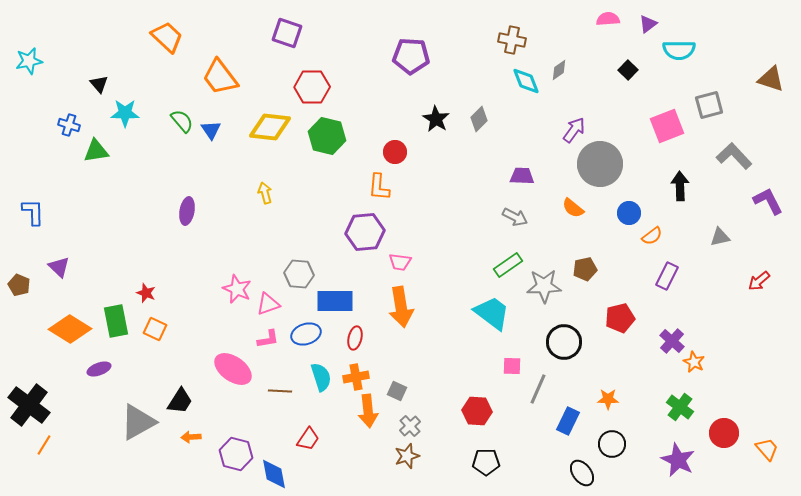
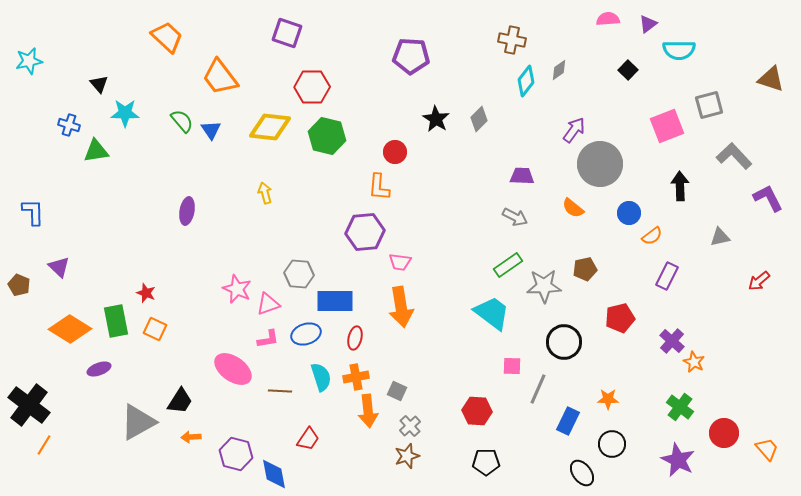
cyan diamond at (526, 81): rotated 60 degrees clockwise
purple L-shape at (768, 201): moved 3 px up
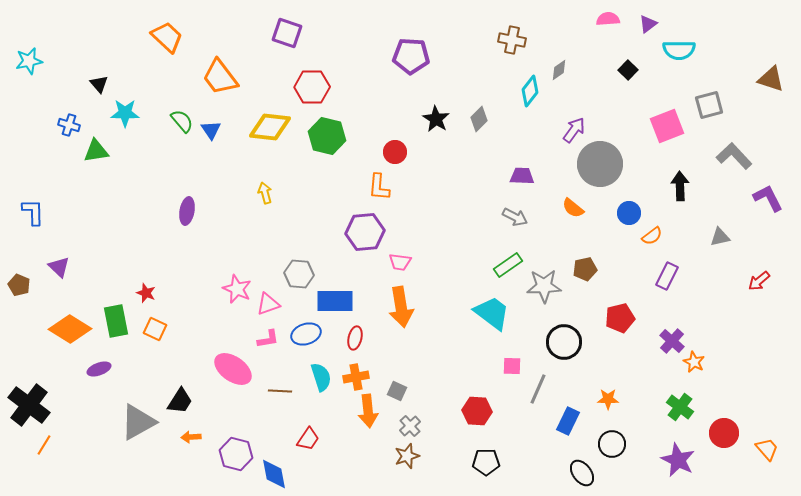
cyan diamond at (526, 81): moved 4 px right, 10 px down
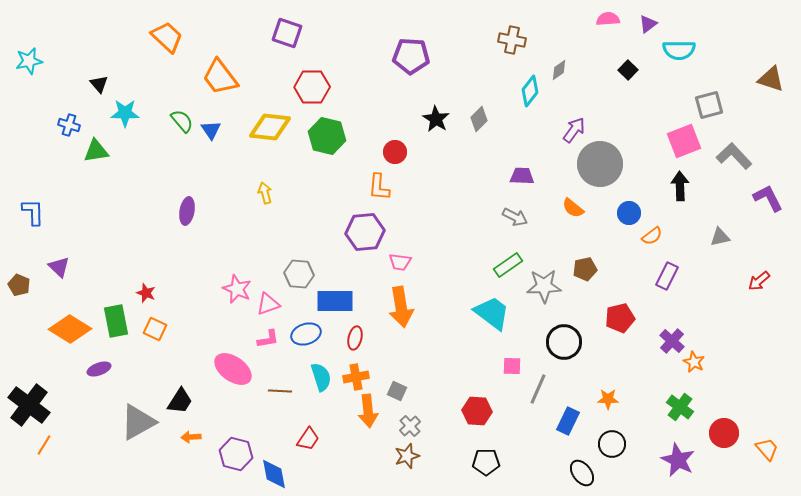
pink square at (667, 126): moved 17 px right, 15 px down
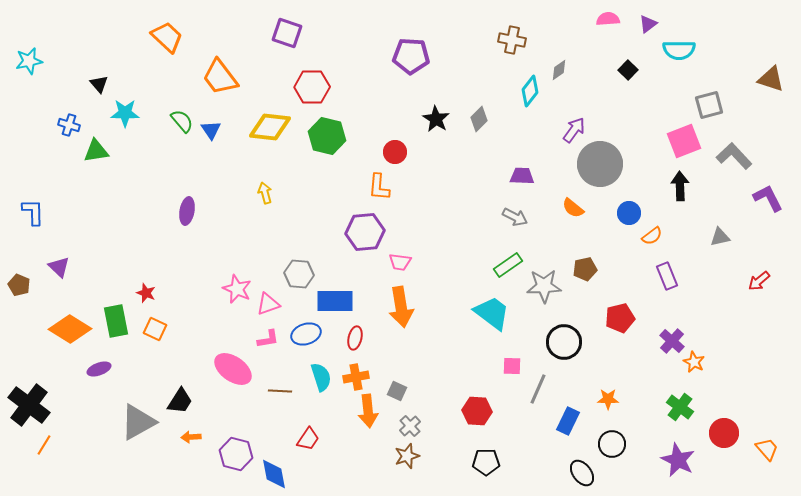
purple rectangle at (667, 276): rotated 48 degrees counterclockwise
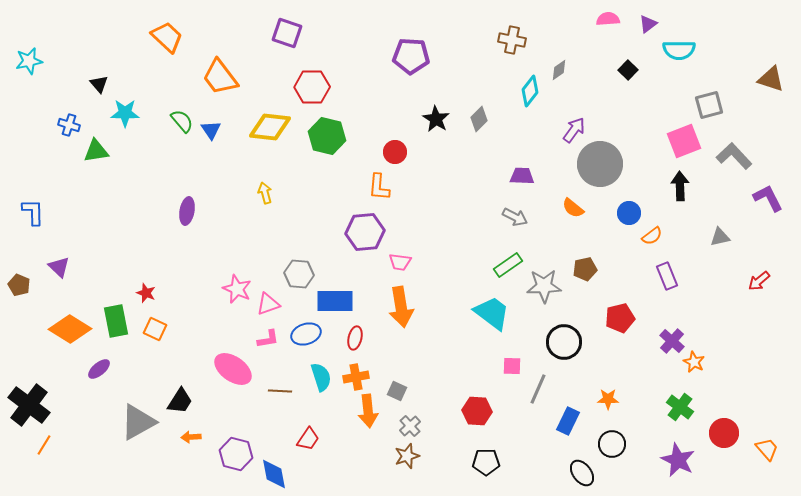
purple ellipse at (99, 369): rotated 20 degrees counterclockwise
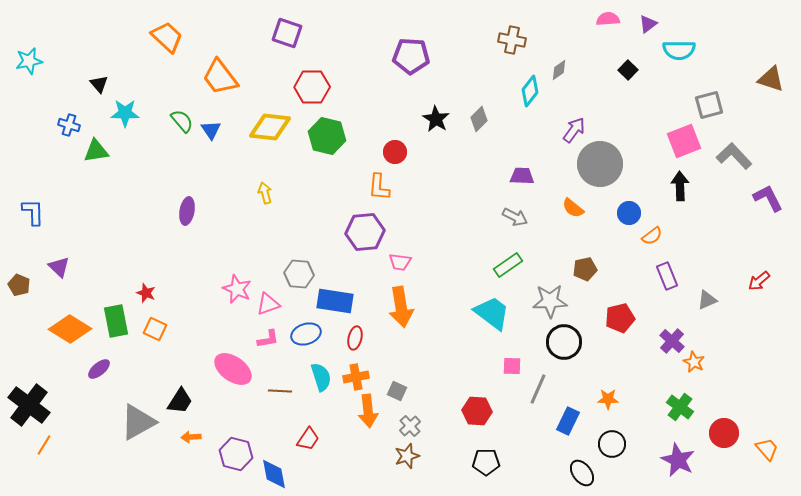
gray triangle at (720, 237): moved 13 px left, 63 px down; rotated 10 degrees counterclockwise
gray star at (544, 286): moved 6 px right, 15 px down
blue rectangle at (335, 301): rotated 9 degrees clockwise
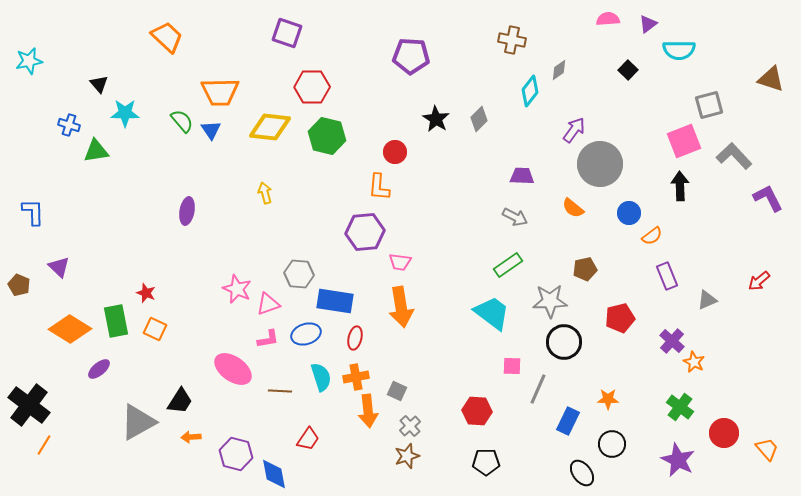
orange trapezoid at (220, 77): moved 15 px down; rotated 54 degrees counterclockwise
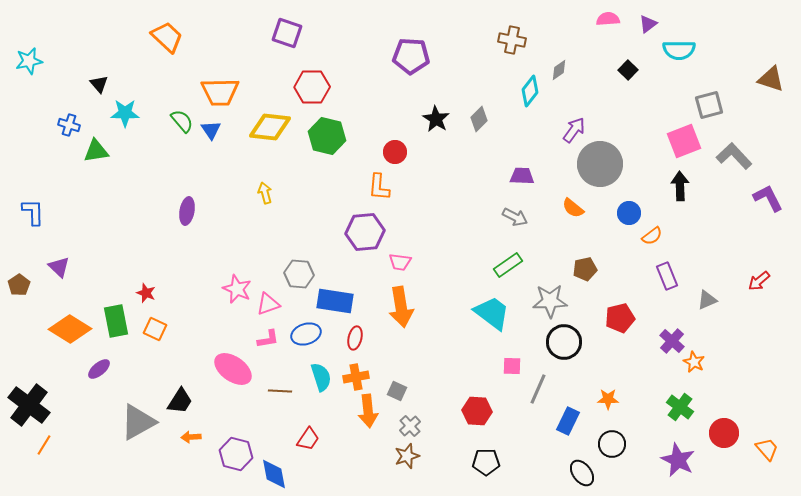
brown pentagon at (19, 285): rotated 15 degrees clockwise
